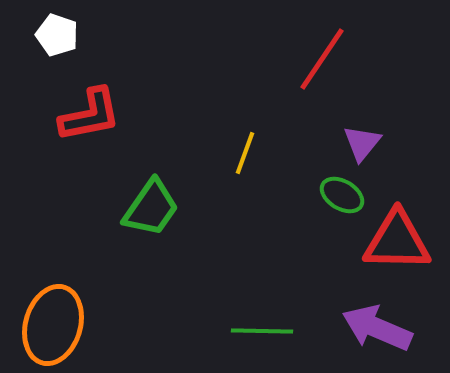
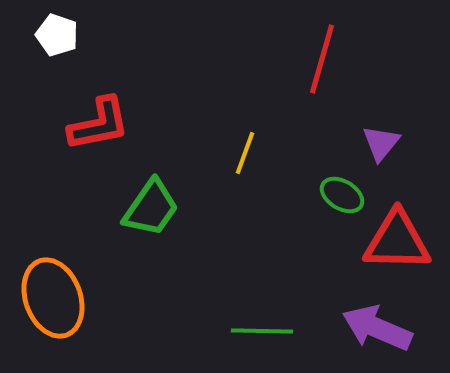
red line: rotated 18 degrees counterclockwise
red L-shape: moved 9 px right, 9 px down
purple triangle: moved 19 px right
orange ellipse: moved 27 px up; rotated 36 degrees counterclockwise
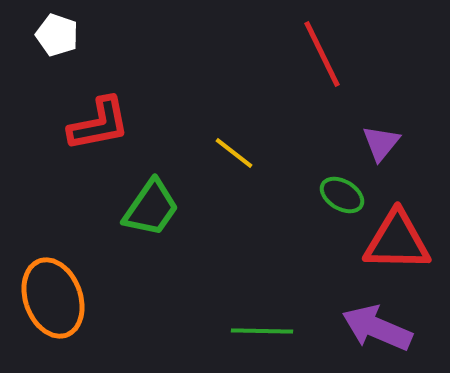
red line: moved 5 px up; rotated 42 degrees counterclockwise
yellow line: moved 11 px left; rotated 72 degrees counterclockwise
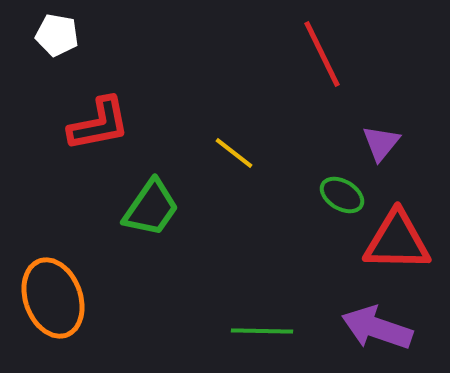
white pentagon: rotated 9 degrees counterclockwise
purple arrow: rotated 4 degrees counterclockwise
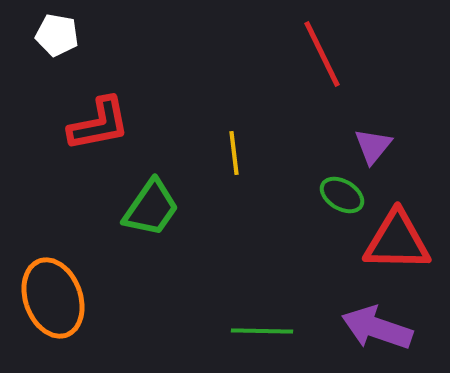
purple triangle: moved 8 px left, 3 px down
yellow line: rotated 45 degrees clockwise
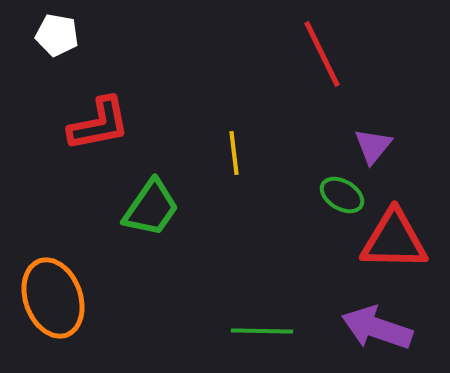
red triangle: moved 3 px left, 1 px up
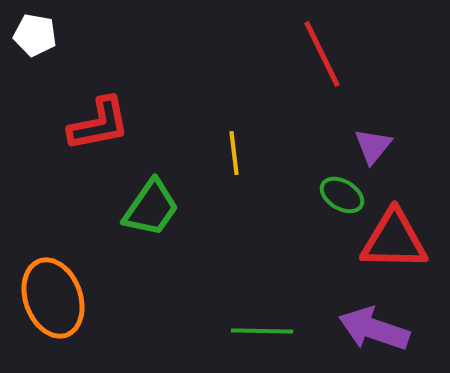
white pentagon: moved 22 px left
purple arrow: moved 3 px left, 1 px down
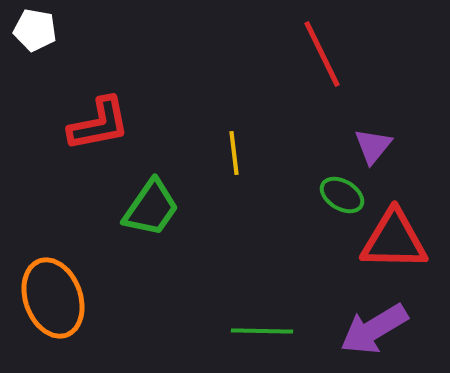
white pentagon: moved 5 px up
purple arrow: rotated 50 degrees counterclockwise
